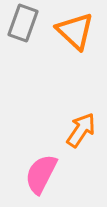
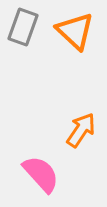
gray rectangle: moved 4 px down
pink semicircle: rotated 111 degrees clockwise
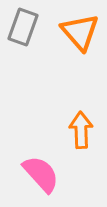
orange triangle: moved 5 px right, 1 px down; rotated 6 degrees clockwise
orange arrow: rotated 36 degrees counterclockwise
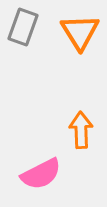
orange triangle: rotated 9 degrees clockwise
pink semicircle: rotated 105 degrees clockwise
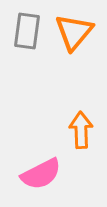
gray rectangle: moved 4 px right, 4 px down; rotated 12 degrees counterclockwise
orange triangle: moved 6 px left; rotated 12 degrees clockwise
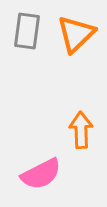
orange triangle: moved 2 px right, 2 px down; rotated 6 degrees clockwise
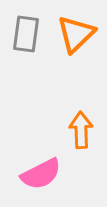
gray rectangle: moved 1 px left, 3 px down
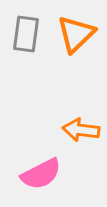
orange arrow: rotated 81 degrees counterclockwise
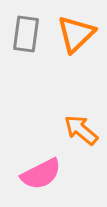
orange arrow: rotated 33 degrees clockwise
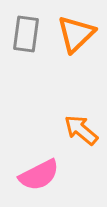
pink semicircle: moved 2 px left, 1 px down
